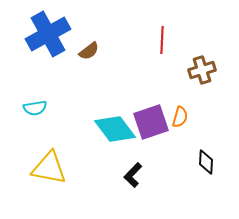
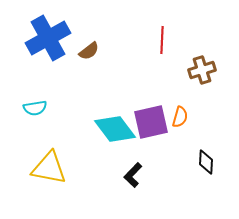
blue cross: moved 4 px down
purple square: rotated 6 degrees clockwise
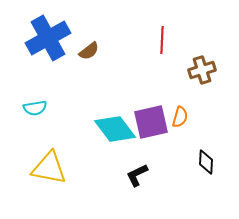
black L-shape: moved 4 px right; rotated 20 degrees clockwise
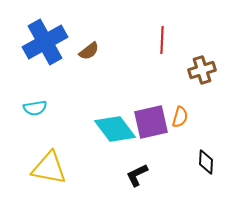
blue cross: moved 3 px left, 4 px down
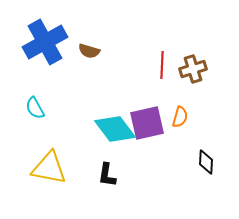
red line: moved 25 px down
brown semicircle: rotated 55 degrees clockwise
brown cross: moved 9 px left, 1 px up
cyan semicircle: rotated 70 degrees clockwise
purple square: moved 4 px left, 1 px down
black L-shape: moved 30 px left; rotated 55 degrees counterclockwise
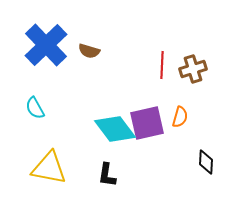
blue cross: moved 1 px right, 3 px down; rotated 15 degrees counterclockwise
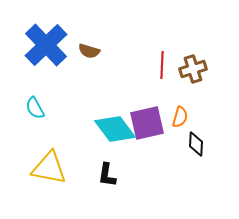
black diamond: moved 10 px left, 18 px up
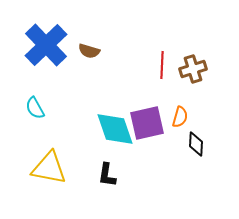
cyan diamond: rotated 18 degrees clockwise
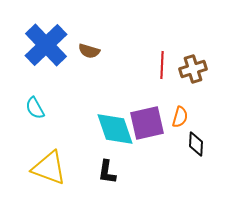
yellow triangle: rotated 9 degrees clockwise
black L-shape: moved 3 px up
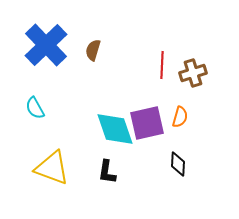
brown semicircle: moved 4 px right, 1 px up; rotated 90 degrees clockwise
brown cross: moved 4 px down
black diamond: moved 18 px left, 20 px down
yellow triangle: moved 3 px right
